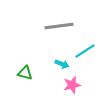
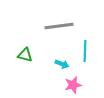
cyan line: rotated 55 degrees counterclockwise
green triangle: moved 18 px up
pink star: moved 1 px right
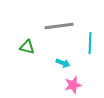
cyan line: moved 5 px right, 8 px up
green triangle: moved 2 px right, 8 px up
cyan arrow: moved 1 px right, 1 px up
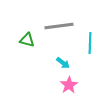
green triangle: moved 7 px up
cyan arrow: rotated 16 degrees clockwise
pink star: moved 4 px left; rotated 18 degrees counterclockwise
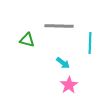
gray line: rotated 8 degrees clockwise
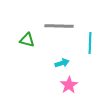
cyan arrow: moved 1 px left; rotated 56 degrees counterclockwise
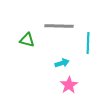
cyan line: moved 2 px left
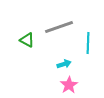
gray line: moved 1 px down; rotated 20 degrees counterclockwise
green triangle: rotated 14 degrees clockwise
cyan arrow: moved 2 px right, 1 px down
